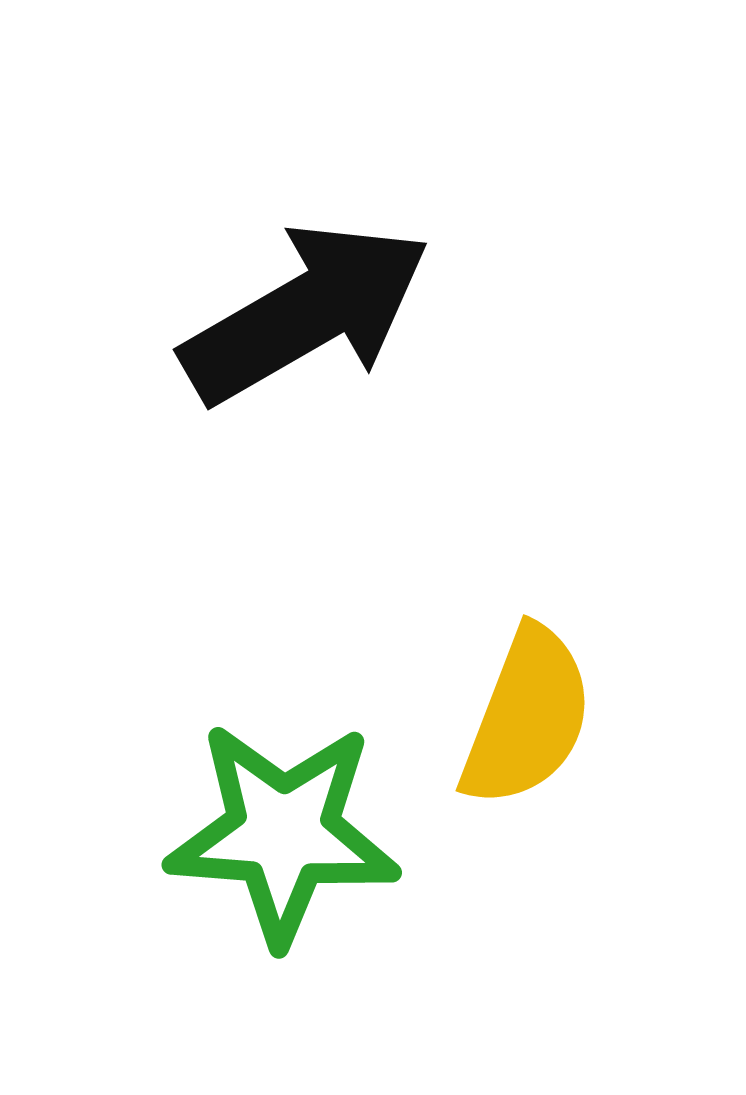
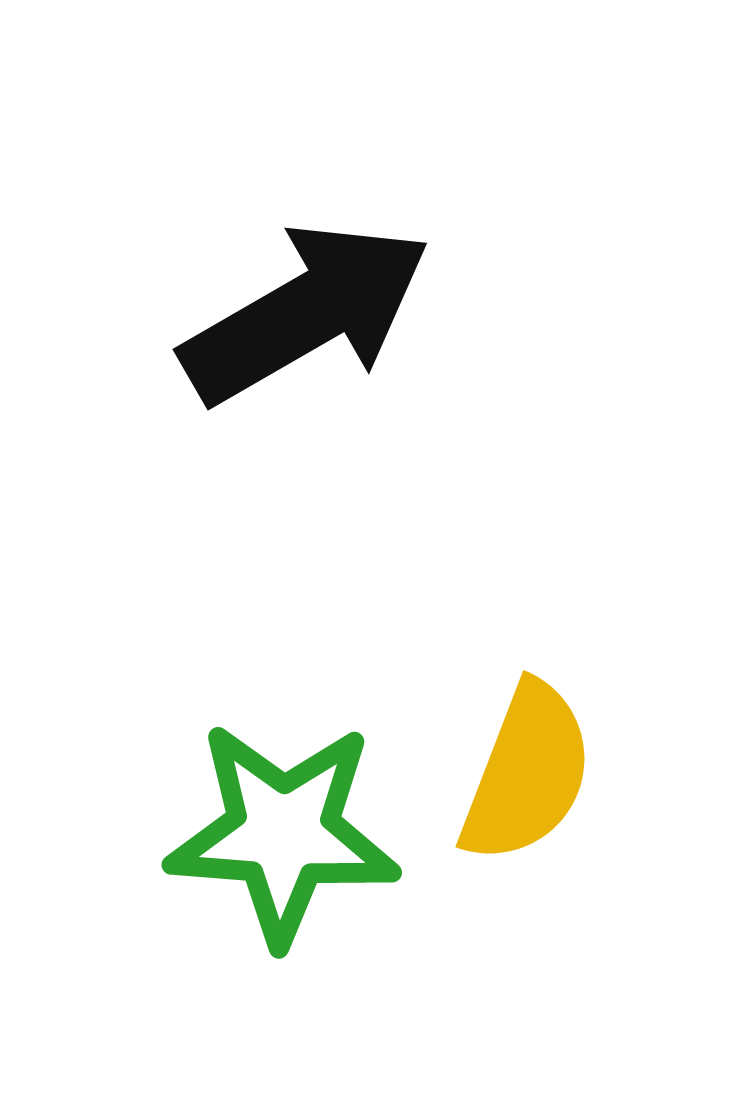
yellow semicircle: moved 56 px down
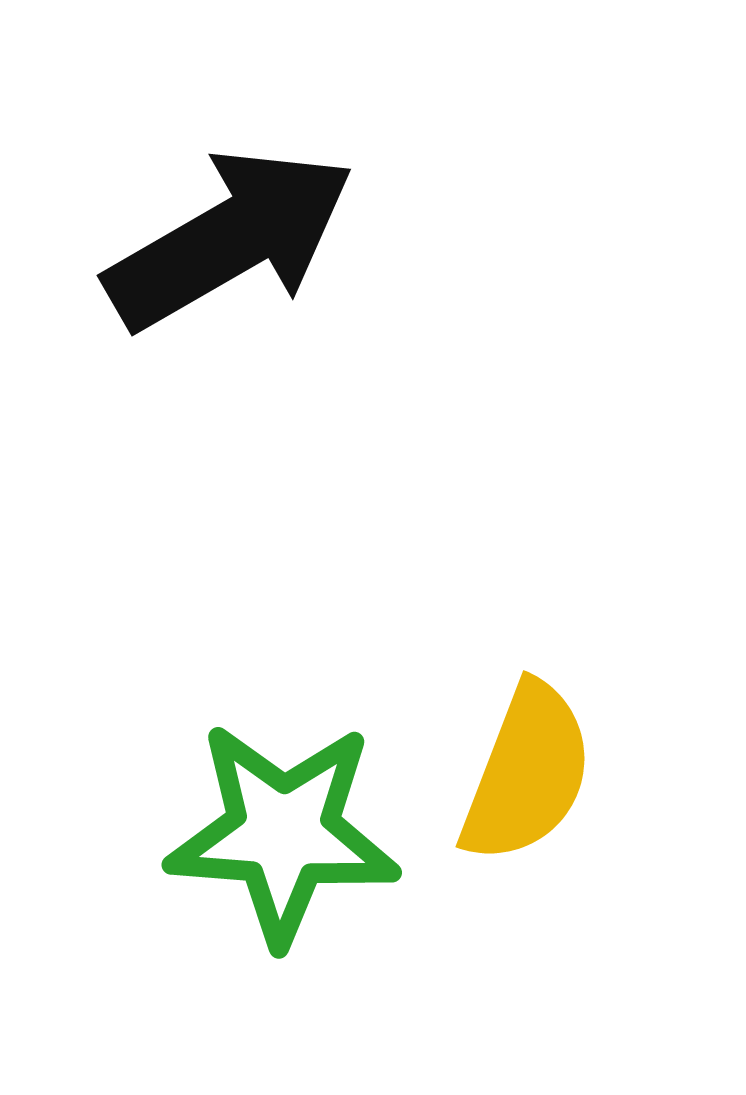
black arrow: moved 76 px left, 74 px up
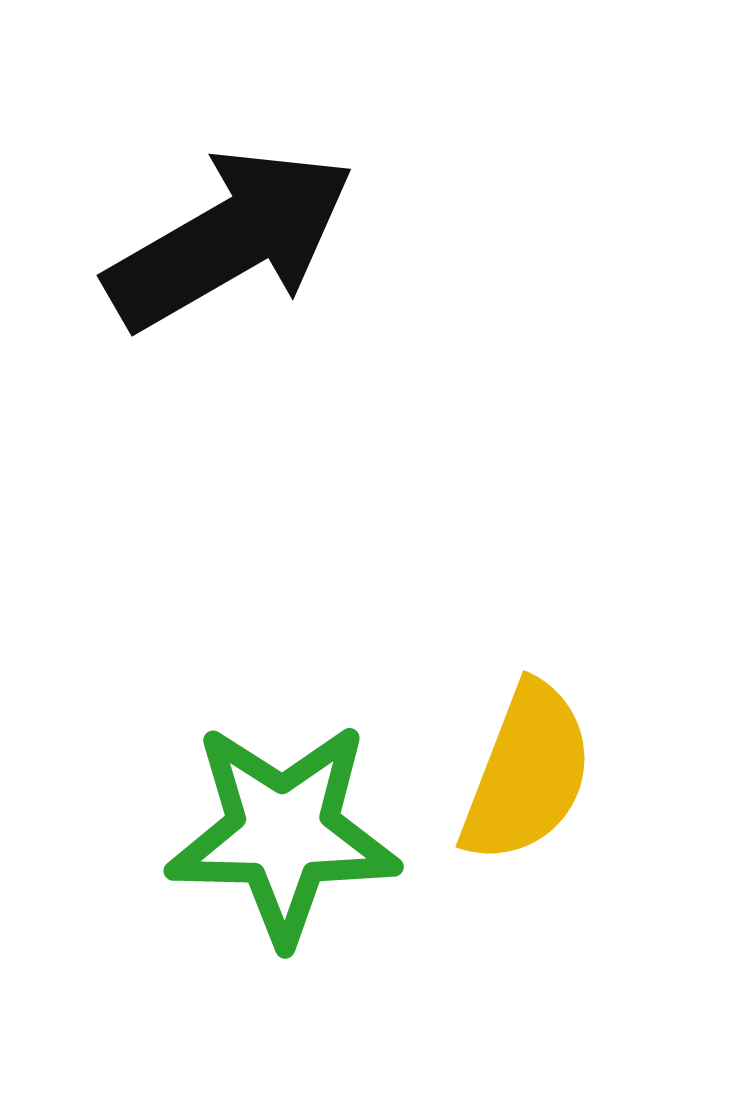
green star: rotated 3 degrees counterclockwise
